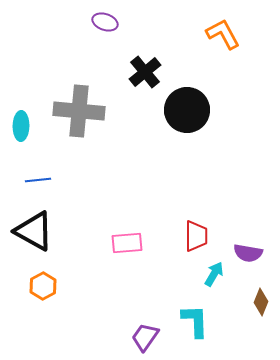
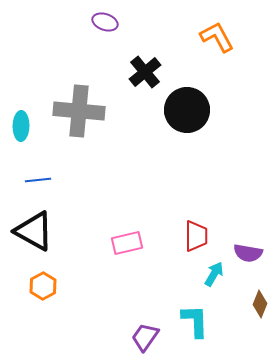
orange L-shape: moved 6 px left, 3 px down
pink rectangle: rotated 8 degrees counterclockwise
brown diamond: moved 1 px left, 2 px down
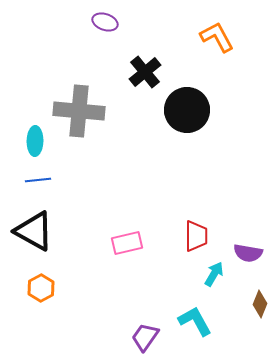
cyan ellipse: moved 14 px right, 15 px down
orange hexagon: moved 2 px left, 2 px down
cyan L-shape: rotated 27 degrees counterclockwise
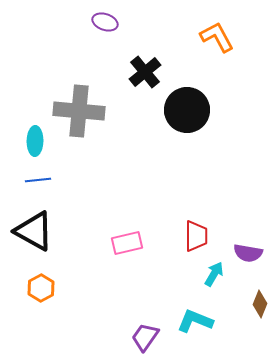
cyan L-shape: rotated 39 degrees counterclockwise
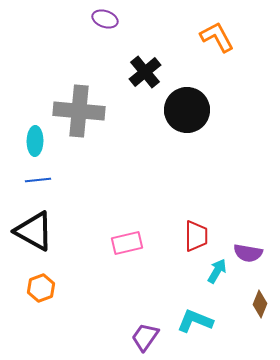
purple ellipse: moved 3 px up
cyan arrow: moved 3 px right, 3 px up
orange hexagon: rotated 8 degrees clockwise
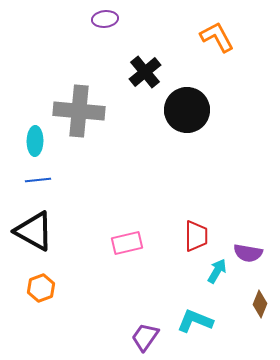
purple ellipse: rotated 25 degrees counterclockwise
